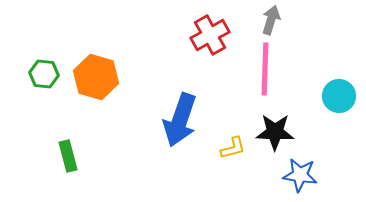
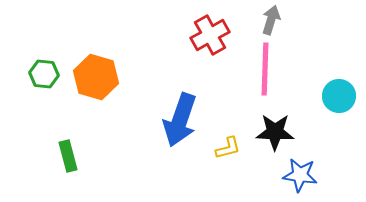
yellow L-shape: moved 5 px left
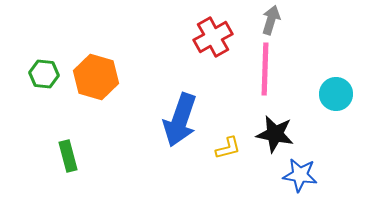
red cross: moved 3 px right, 2 px down
cyan circle: moved 3 px left, 2 px up
black star: moved 2 px down; rotated 9 degrees clockwise
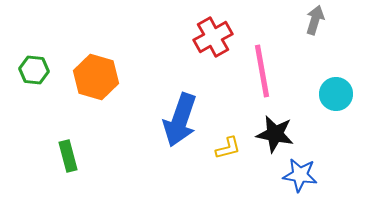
gray arrow: moved 44 px right
pink line: moved 3 px left, 2 px down; rotated 12 degrees counterclockwise
green hexagon: moved 10 px left, 4 px up
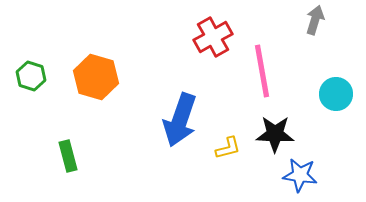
green hexagon: moved 3 px left, 6 px down; rotated 12 degrees clockwise
black star: rotated 9 degrees counterclockwise
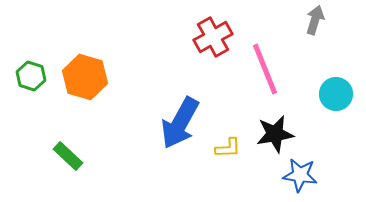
pink line: moved 3 px right, 2 px up; rotated 12 degrees counterclockwise
orange hexagon: moved 11 px left
blue arrow: moved 3 px down; rotated 10 degrees clockwise
black star: rotated 12 degrees counterclockwise
yellow L-shape: rotated 12 degrees clockwise
green rectangle: rotated 32 degrees counterclockwise
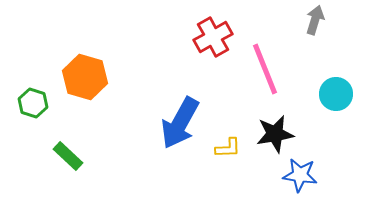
green hexagon: moved 2 px right, 27 px down
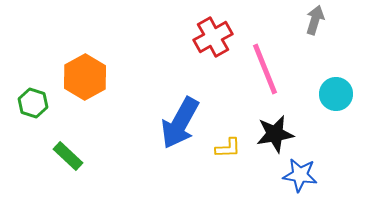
orange hexagon: rotated 15 degrees clockwise
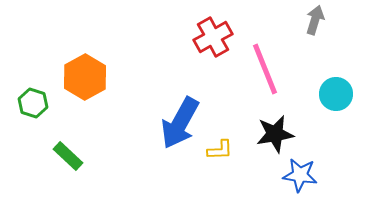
yellow L-shape: moved 8 px left, 2 px down
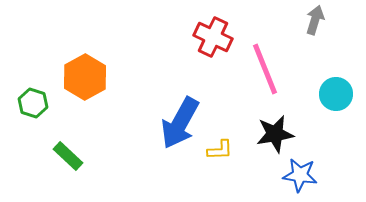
red cross: rotated 36 degrees counterclockwise
